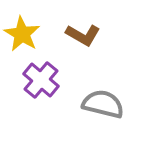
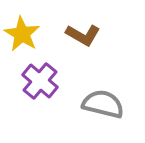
purple cross: moved 1 px left, 1 px down
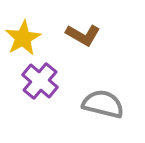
yellow star: moved 1 px right, 4 px down; rotated 12 degrees clockwise
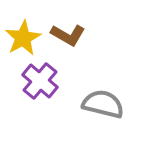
brown L-shape: moved 15 px left
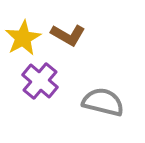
gray semicircle: moved 2 px up
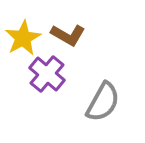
purple cross: moved 7 px right, 7 px up
gray semicircle: rotated 105 degrees clockwise
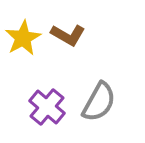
purple cross: moved 33 px down
gray semicircle: moved 4 px left
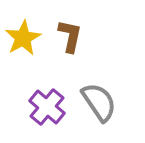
brown L-shape: moved 2 px right, 1 px down; rotated 108 degrees counterclockwise
gray semicircle: rotated 63 degrees counterclockwise
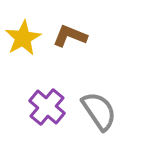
brown L-shape: rotated 80 degrees counterclockwise
gray semicircle: moved 9 px down
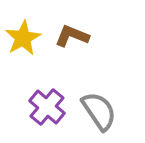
brown L-shape: moved 2 px right
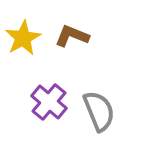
purple cross: moved 2 px right, 5 px up
gray semicircle: rotated 12 degrees clockwise
